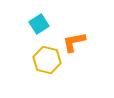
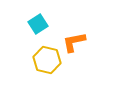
cyan square: moved 1 px left
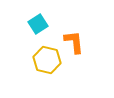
orange L-shape: rotated 95 degrees clockwise
